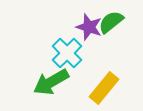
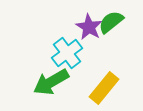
purple star: rotated 12 degrees clockwise
cyan cross: rotated 8 degrees clockwise
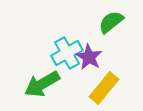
purple star: moved 30 px down
cyan cross: rotated 8 degrees clockwise
green arrow: moved 9 px left, 2 px down
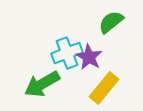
cyan cross: rotated 8 degrees clockwise
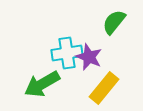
green semicircle: moved 3 px right; rotated 12 degrees counterclockwise
cyan cross: rotated 12 degrees clockwise
purple star: rotated 8 degrees counterclockwise
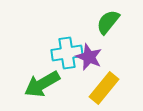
green semicircle: moved 6 px left
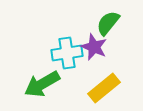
green semicircle: moved 1 px down
purple star: moved 5 px right, 10 px up
yellow rectangle: rotated 12 degrees clockwise
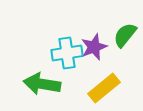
green semicircle: moved 17 px right, 12 px down
purple star: rotated 28 degrees clockwise
green arrow: rotated 39 degrees clockwise
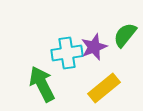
green arrow: rotated 54 degrees clockwise
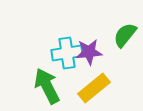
purple star: moved 5 px left, 5 px down; rotated 16 degrees clockwise
green arrow: moved 5 px right, 2 px down
yellow rectangle: moved 10 px left
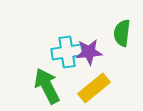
green semicircle: moved 3 px left, 2 px up; rotated 32 degrees counterclockwise
cyan cross: moved 1 px up
